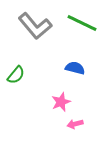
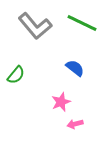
blue semicircle: rotated 24 degrees clockwise
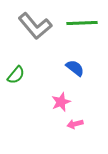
green line: rotated 28 degrees counterclockwise
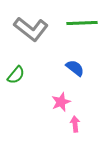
gray L-shape: moved 4 px left, 3 px down; rotated 12 degrees counterclockwise
pink arrow: rotated 98 degrees clockwise
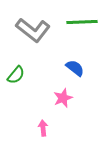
green line: moved 1 px up
gray L-shape: moved 2 px right, 1 px down
pink star: moved 2 px right, 4 px up
pink arrow: moved 32 px left, 4 px down
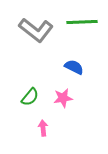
gray L-shape: moved 3 px right
blue semicircle: moved 1 px left, 1 px up; rotated 12 degrees counterclockwise
green semicircle: moved 14 px right, 22 px down
pink star: rotated 12 degrees clockwise
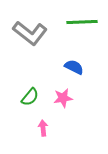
gray L-shape: moved 6 px left, 3 px down
